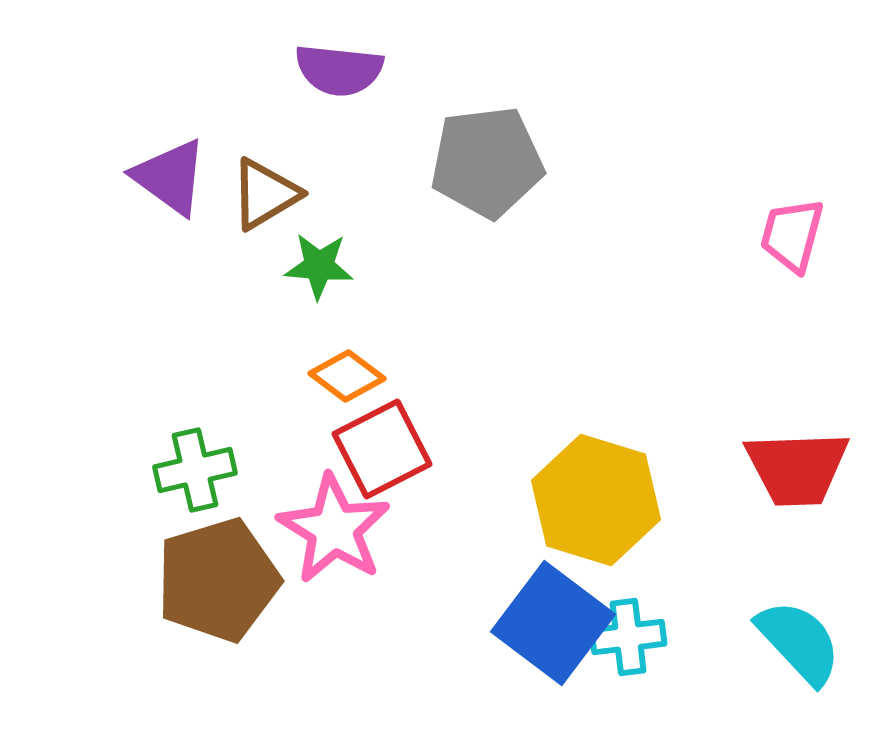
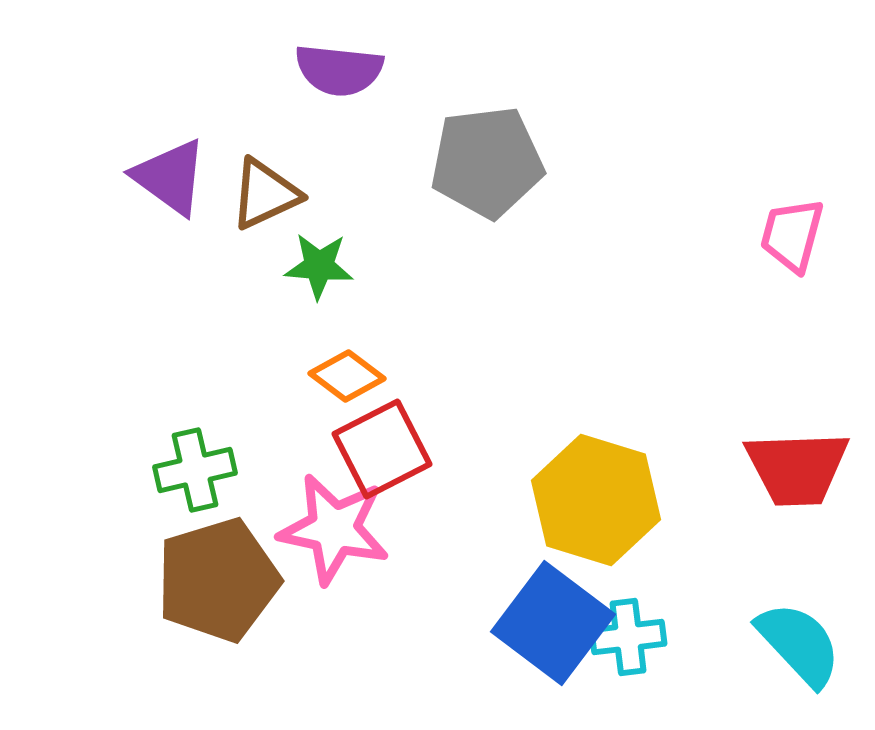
brown triangle: rotated 6 degrees clockwise
pink star: rotated 20 degrees counterclockwise
cyan semicircle: moved 2 px down
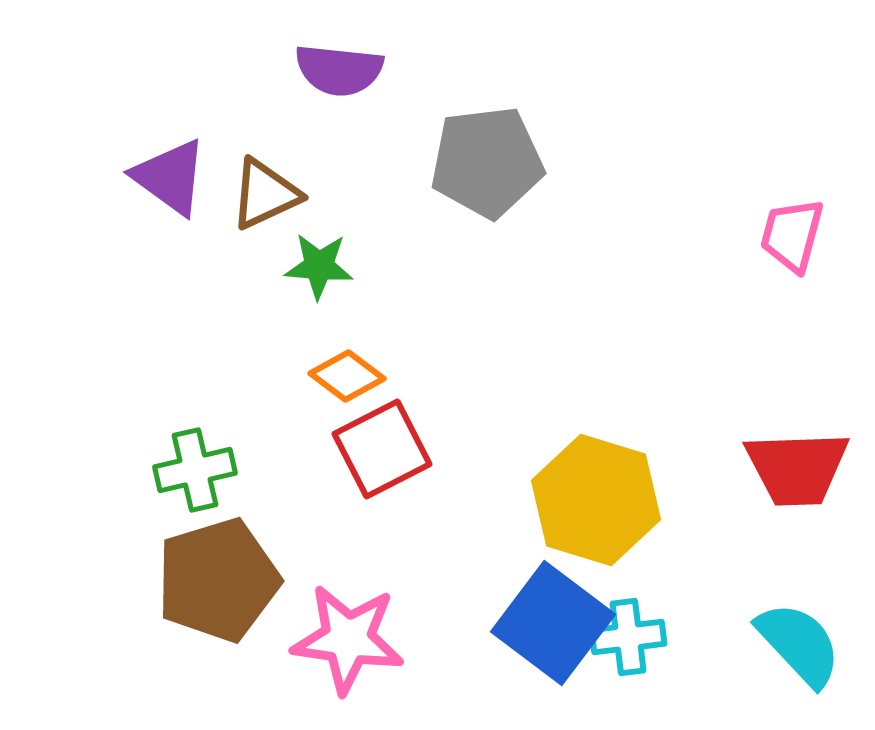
pink star: moved 14 px right, 110 px down; rotated 4 degrees counterclockwise
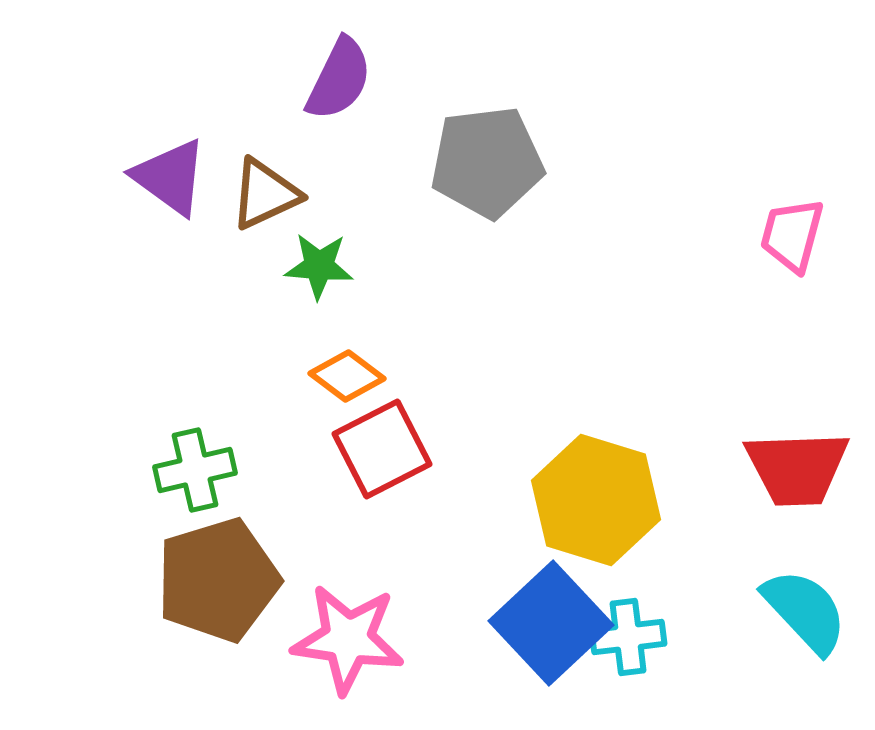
purple semicircle: moved 9 px down; rotated 70 degrees counterclockwise
blue square: moved 2 px left; rotated 10 degrees clockwise
cyan semicircle: moved 6 px right, 33 px up
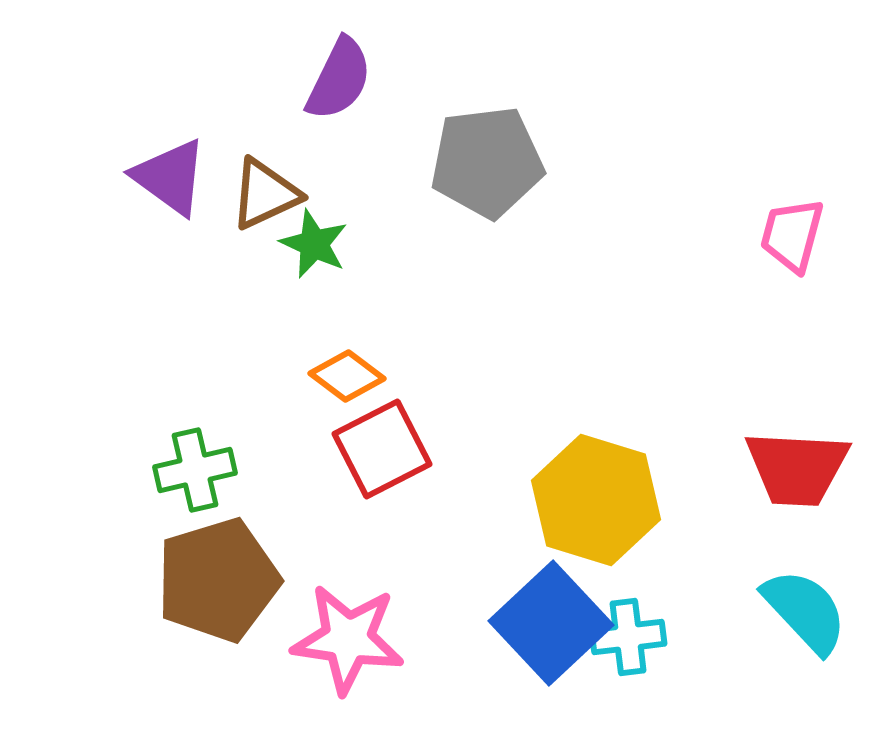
green star: moved 5 px left, 22 px up; rotated 20 degrees clockwise
red trapezoid: rotated 5 degrees clockwise
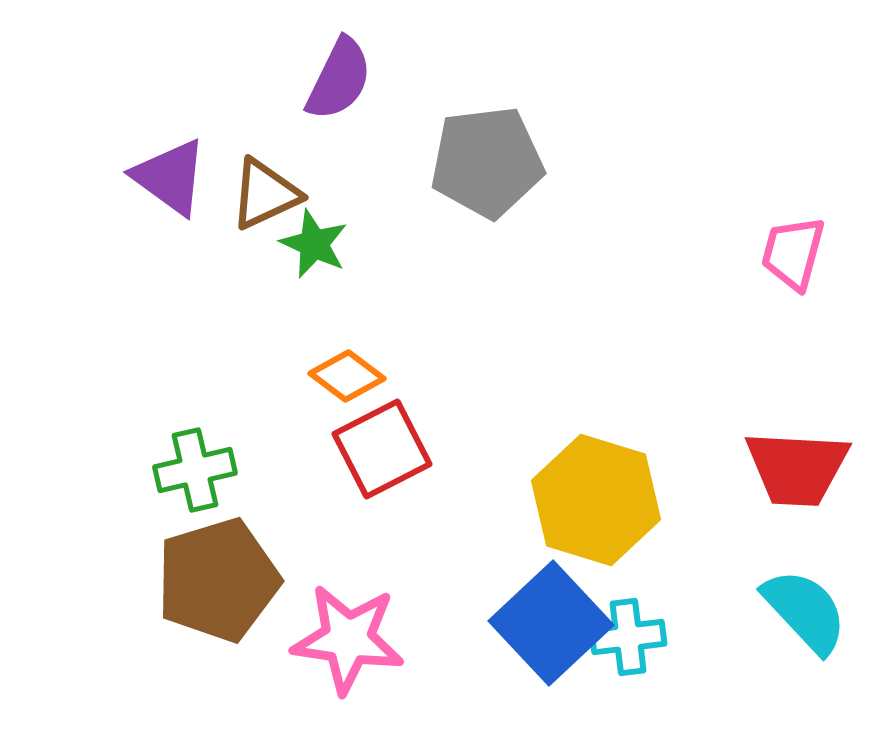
pink trapezoid: moved 1 px right, 18 px down
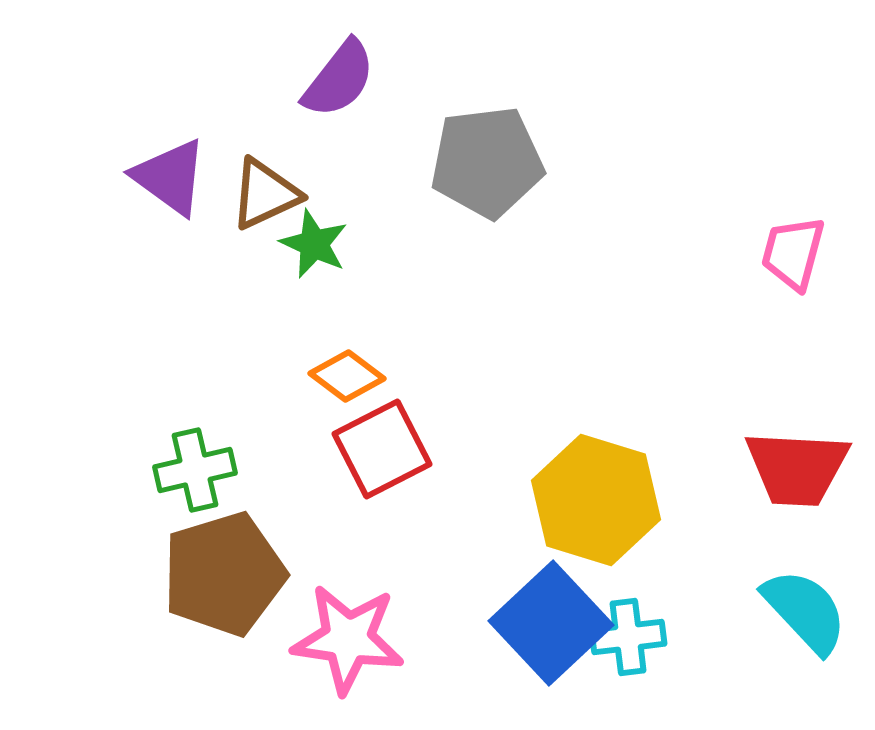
purple semicircle: rotated 12 degrees clockwise
brown pentagon: moved 6 px right, 6 px up
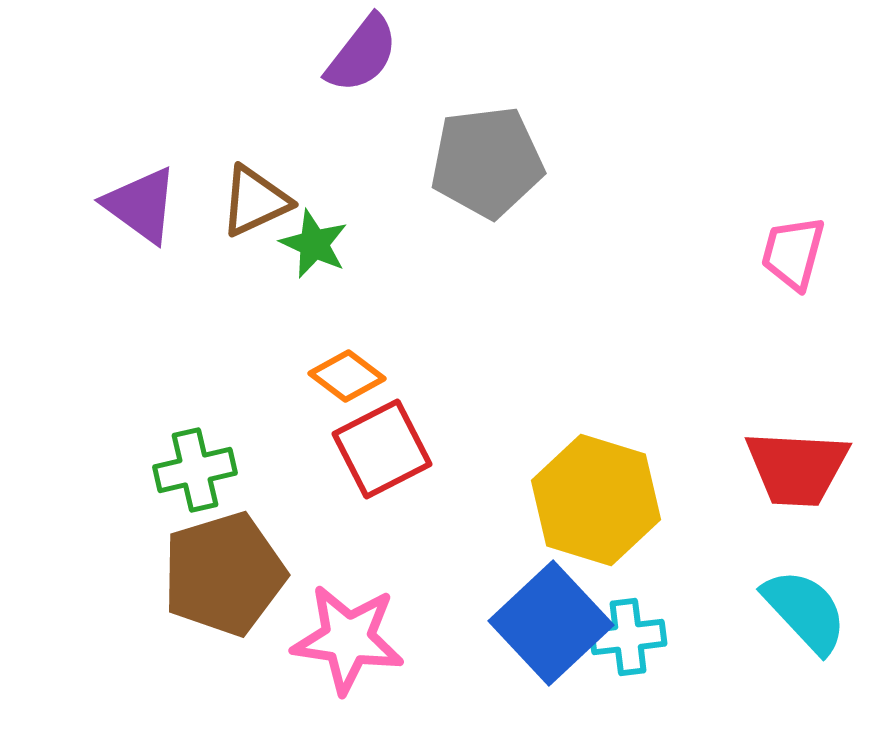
purple semicircle: moved 23 px right, 25 px up
purple triangle: moved 29 px left, 28 px down
brown triangle: moved 10 px left, 7 px down
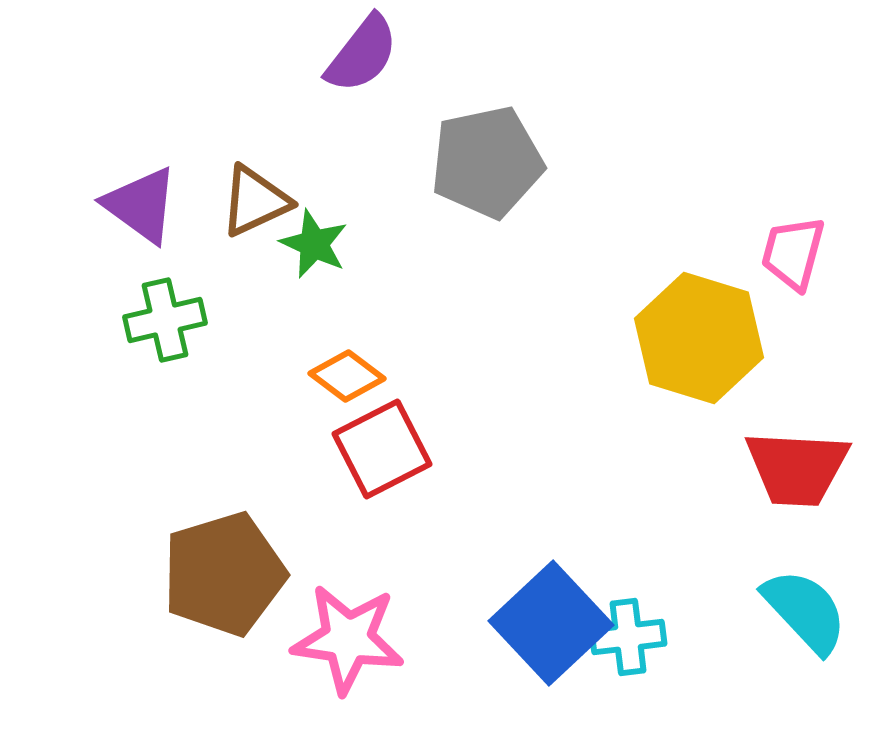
gray pentagon: rotated 5 degrees counterclockwise
green cross: moved 30 px left, 150 px up
yellow hexagon: moved 103 px right, 162 px up
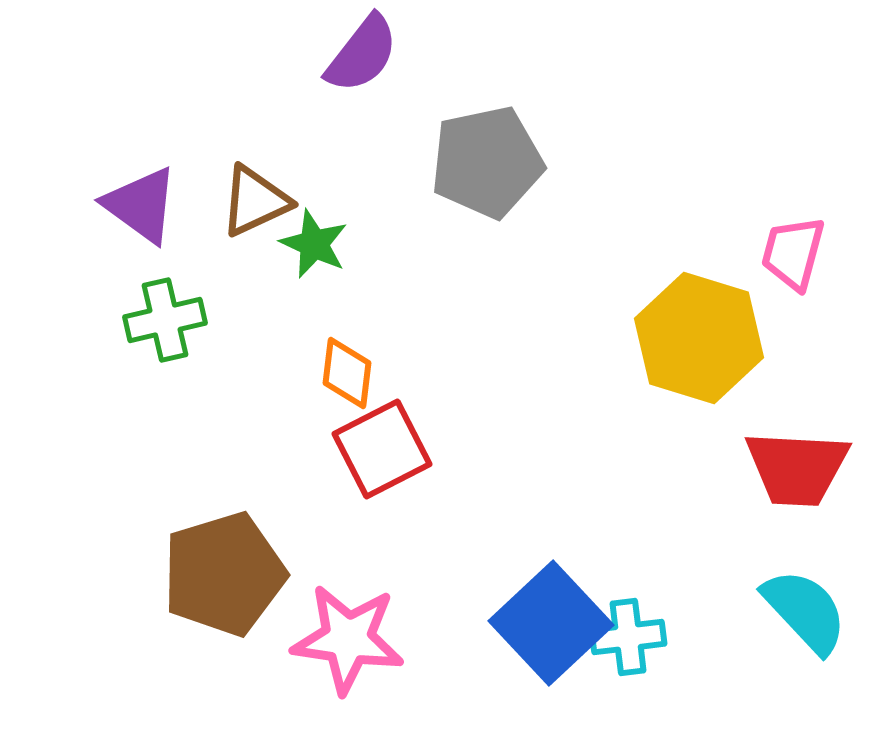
orange diamond: moved 3 px up; rotated 60 degrees clockwise
